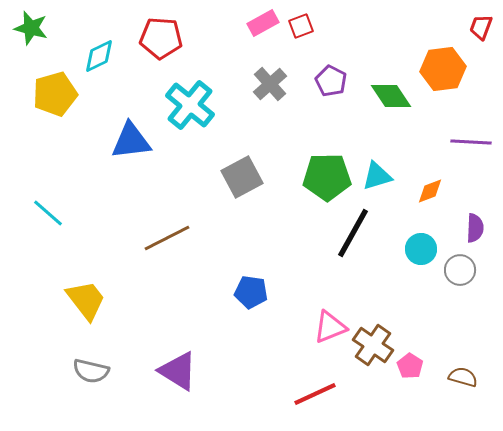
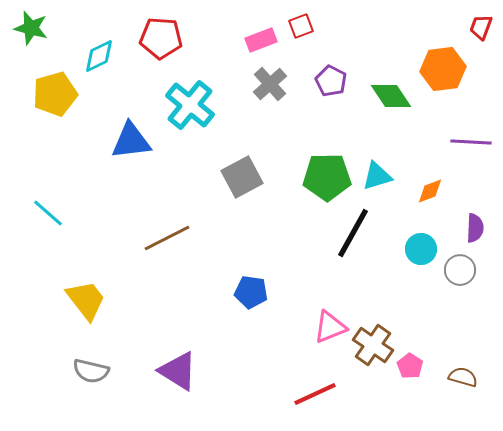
pink rectangle: moved 2 px left, 17 px down; rotated 8 degrees clockwise
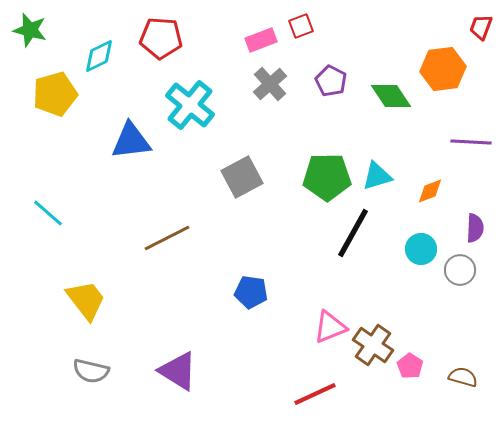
green star: moved 1 px left, 2 px down
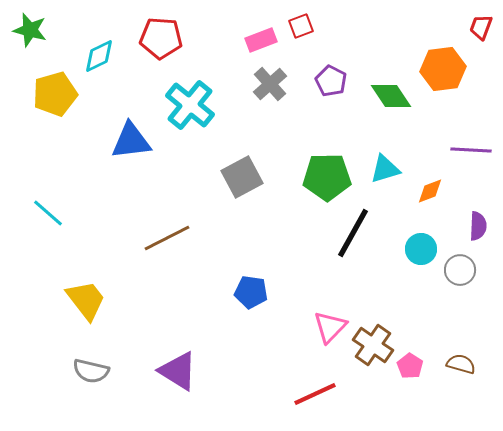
purple line: moved 8 px down
cyan triangle: moved 8 px right, 7 px up
purple semicircle: moved 3 px right, 2 px up
pink triangle: rotated 24 degrees counterclockwise
brown semicircle: moved 2 px left, 13 px up
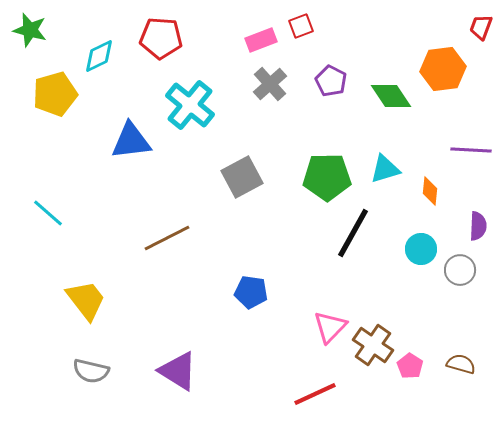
orange diamond: rotated 64 degrees counterclockwise
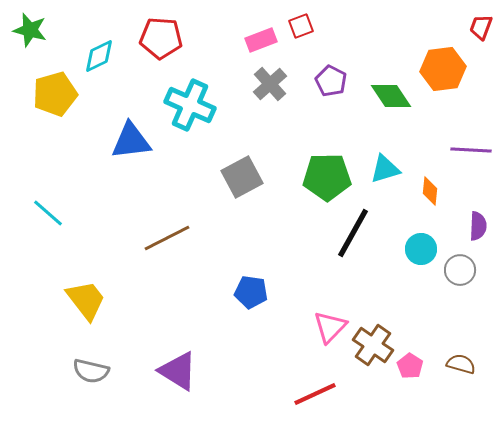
cyan cross: rotated 15 degrees counterclockwise
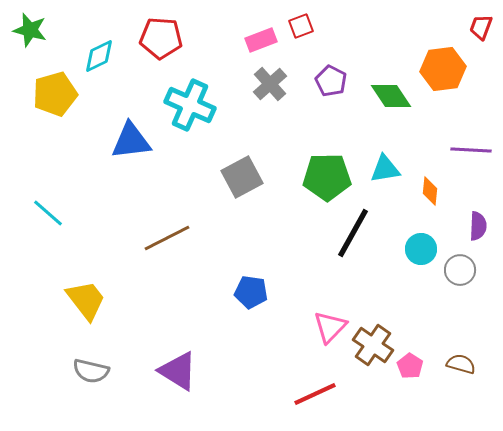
cyan triangle: rotated 8 degrees clockwise
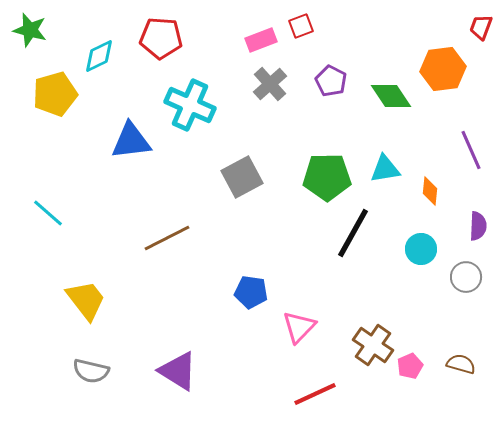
purple line: rotated 63 degrees clockwise
gray circle: moved 6 px right, 7 px down
pink triangle: moved 31 px left
pink pentagon: rotated 15 degrees clockwise
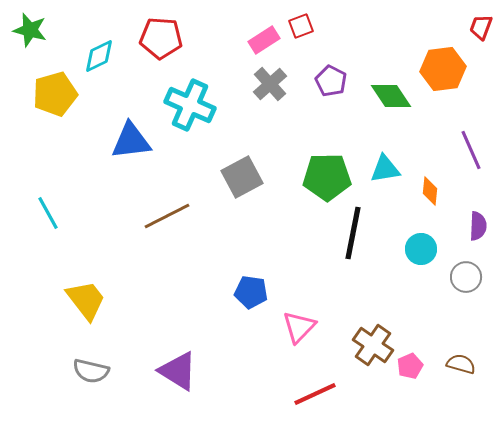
pink rectangle: moved 3 px right; rotated 12 degrees counterclockwise
cyan line: rotated 20 degrees clockwise
black line: rotated 18 degrees counterclockwise
brown line: moved 22 px up
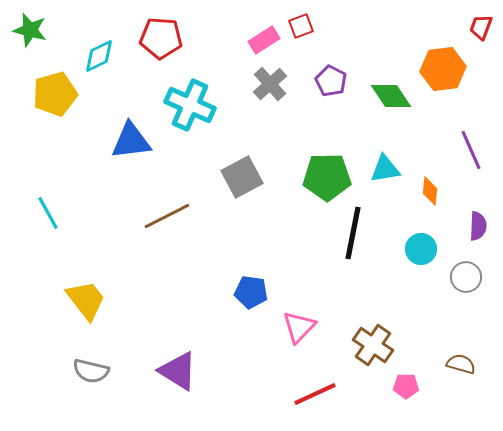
pink pentagon: moved 4 px left, 20 px down; rotated 25 degrees clockwise
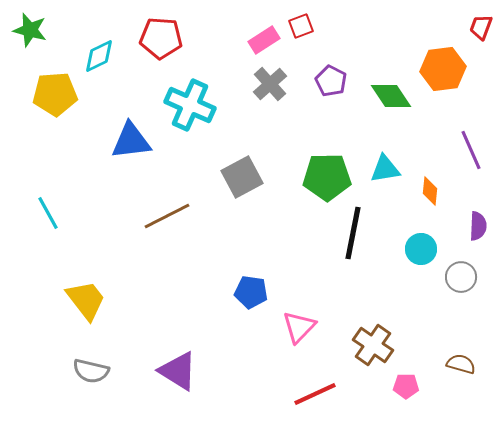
yellow pentagon: rotated 12 degrees clockwise
gray circle: moved 5 px left
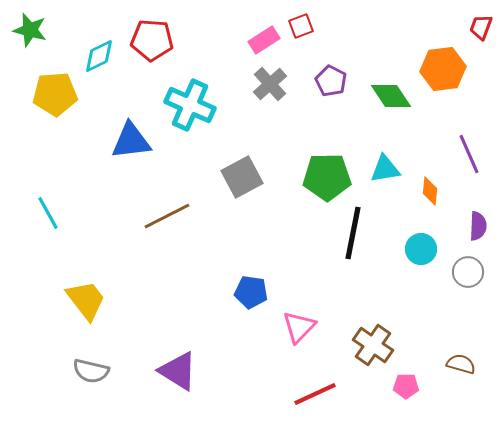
red pentagon: moved 9 px left, 2 px down
purple line: moved 2 px left, 4 px down
gray circle: moved 7 px right, 5 px up
